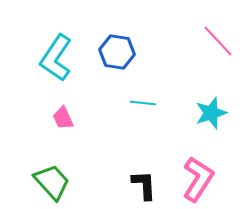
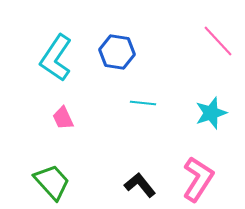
black L-shape: moved 4 px left; rotated 36 degrees counterclockwise
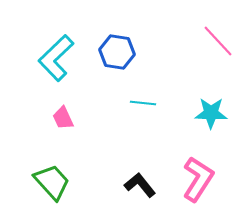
cyan L-shape: rotated 12 degrees clockwise
cyan star: rotated 20 degrees clockwise
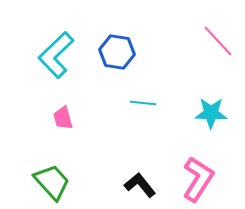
cyan L-shape: moved 3 px up
pink trapezoid: rotated 10 degrees clockwise
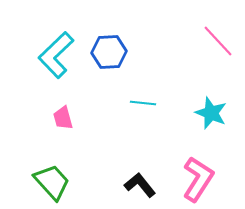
blue hexagon: moved 8 px left; rotated 12 degrees counterclockwise
cyan star: rotated 20 degrees clockwise
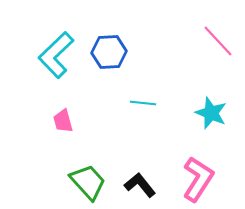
pink trapezoid: moved 3 px down
green trapezoid: moved 36 px right
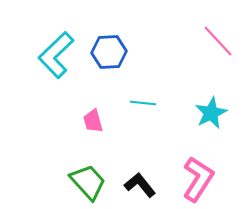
cyan star: rotated 24 degrees clockwise
pink trapezoid: moved 30 px right
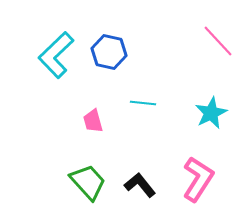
blue hexagon: rotated 16 degrees clockwise
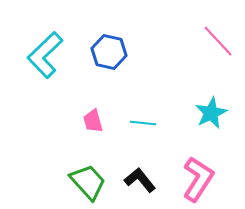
cyan L-shape: moved 11 px left
cyan line: moved 20 px down
black L-shape: moved 5 px up
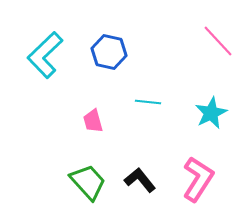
cyan line: moved 5 px right, 21 px up
